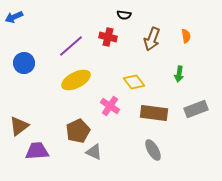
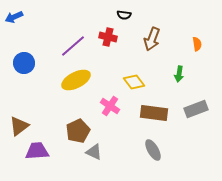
orange semicircle: moved 11 px right, 8 px down
purple line: moved 2 px right
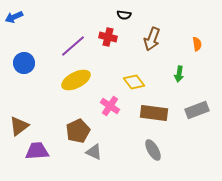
gray rectangle: moved 1 px right, 1 px down
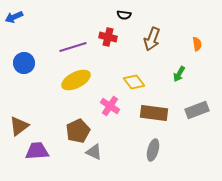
purple line: moved 1 px down; rotated 24 degrees clockwise
green arrow: rotated 21 degrees clockwise
gray ellipse: rotated 45 degrees clockwise
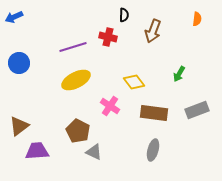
black semicircle: rotated 96 degrees counterclockwise
brown arrow: moved 1 px right, 8 px up
orange semicircle: moved 25 px up; rotated 16 degrees clockwise
blue circle: moved 5 px left
brown pentagon: rotated 20 degrees counterclockwise
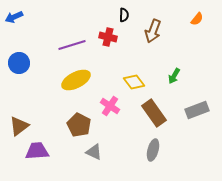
orange semicircle: rotated 32 degrees clockwise
purple line: moved 1 px left, 2 px up
green arrow: moved 5 px left, 2 px down
brown rectangle: rotated 48 degrees clockwise
brown pentagon: moved 1 px right, 6 px up
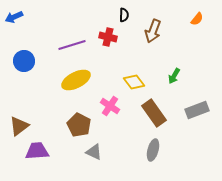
blue circle: moved 5 px right, 2 px up
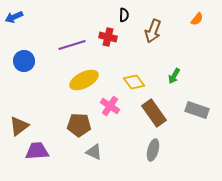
yellow ellipse: moved 8 px right
gray rectangle: rotated 40 degrees clockwise
brown pentagon: rotated 25 degrees counterclockwise
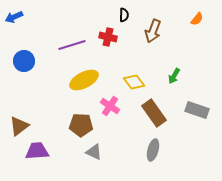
brown pentagon: moved 2 px right
